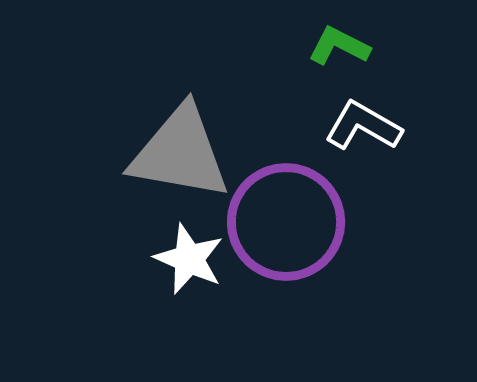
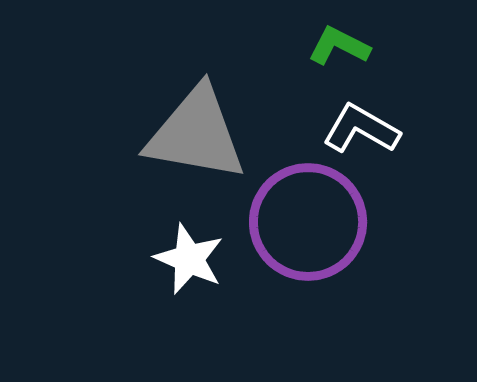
white L-shape: moved 2 px left, 3 px down
gray triangle: moved 16 px right, 19 px up
purple circle: moved 22 px right
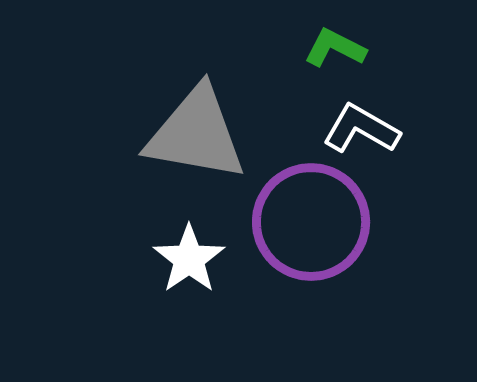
green L-shape: moved 4 px left, 2 px down
purple circle: moved 3 px right
white star: rotated 14 degrees clockwise
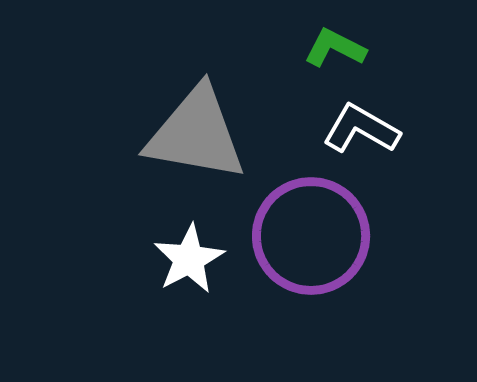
purple circle: moved 14 px down
white star: rotated 6 degrees clockwise
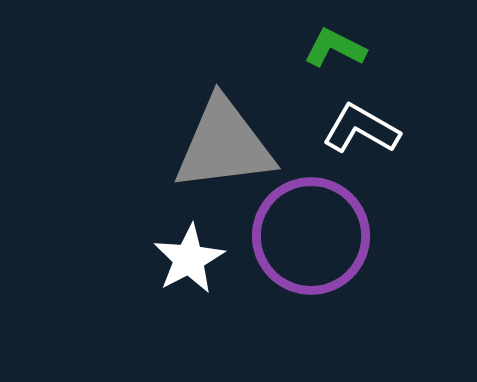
gray triangle: moved 28 px right, 11 px down; rotated 17 degrees counterclockwise
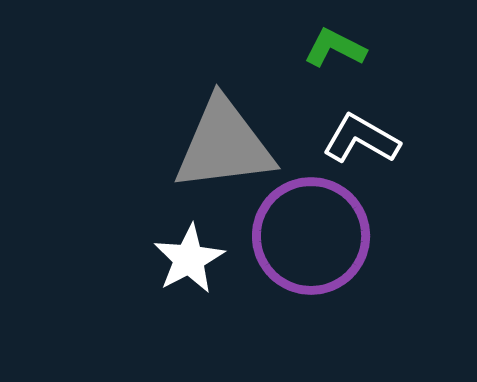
white L-shape: moved 10 px down
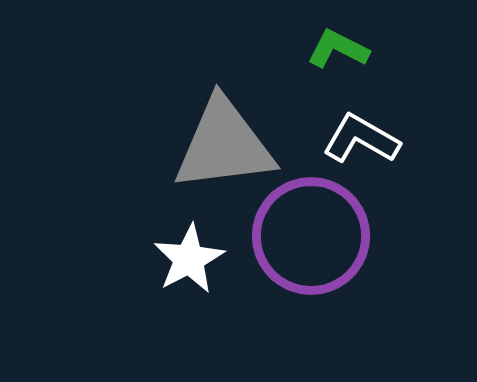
green L-shape: moved 3 px right, 1 px down
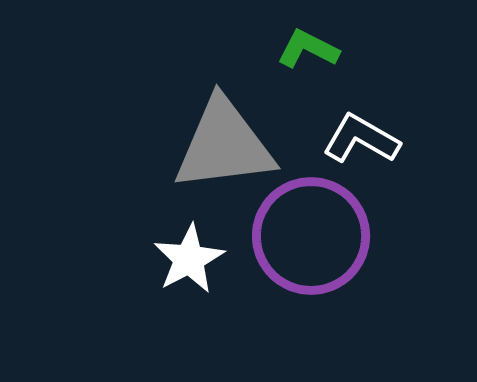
green L-shape: moved 30 px left
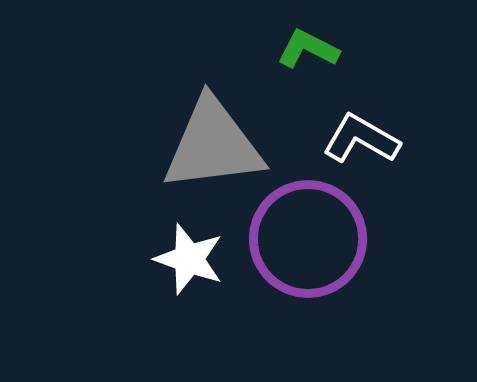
gray triangle: moved 11 px left
purple circle: moved 3 px left, 3 px down
white star: rotated 24 degrees counterclockwise
